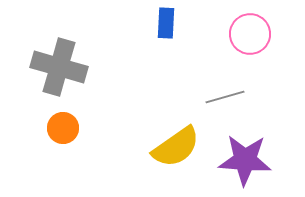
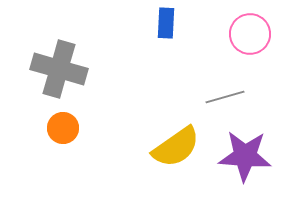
gray cross: moved 2 px down
purple star: moved 4 px up
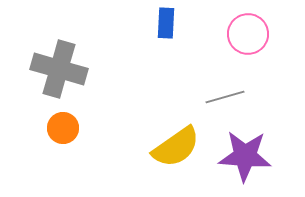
pink circle: moved 2 px left
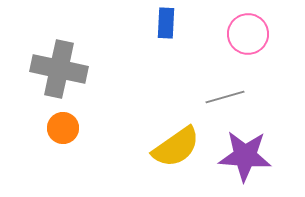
gray cross: rotated 4 degrees counterclockwise
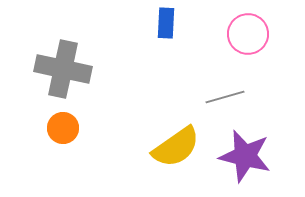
gray cross: moved 4 px right
purple star: rotated 10 degrees clockwise
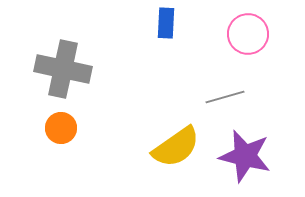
orange circle: moved 2 px left
